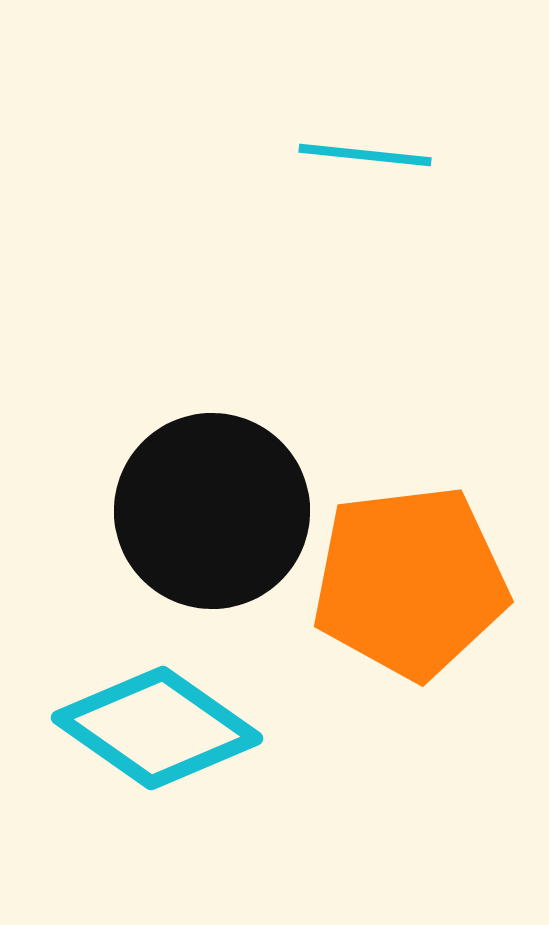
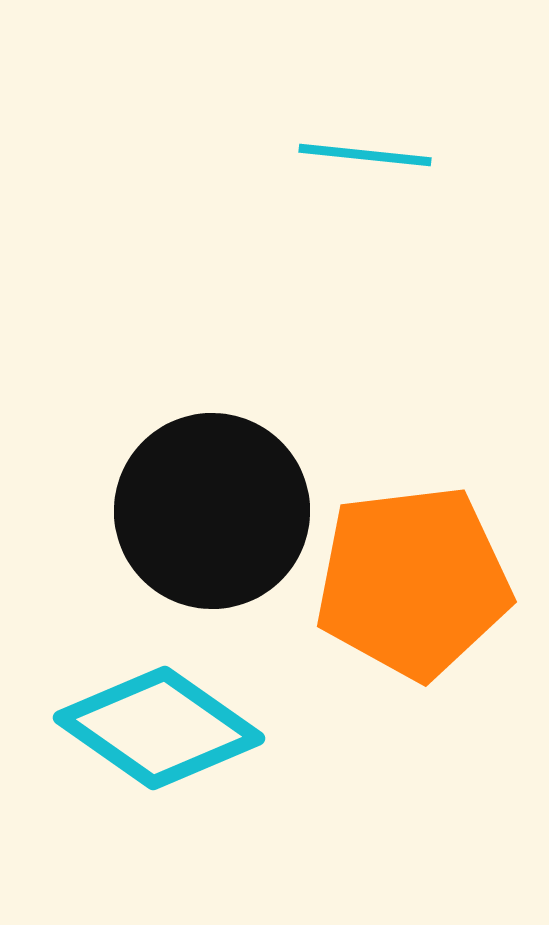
orange pentagon: moved 3 px right
cyan diamond: moved 2 px right
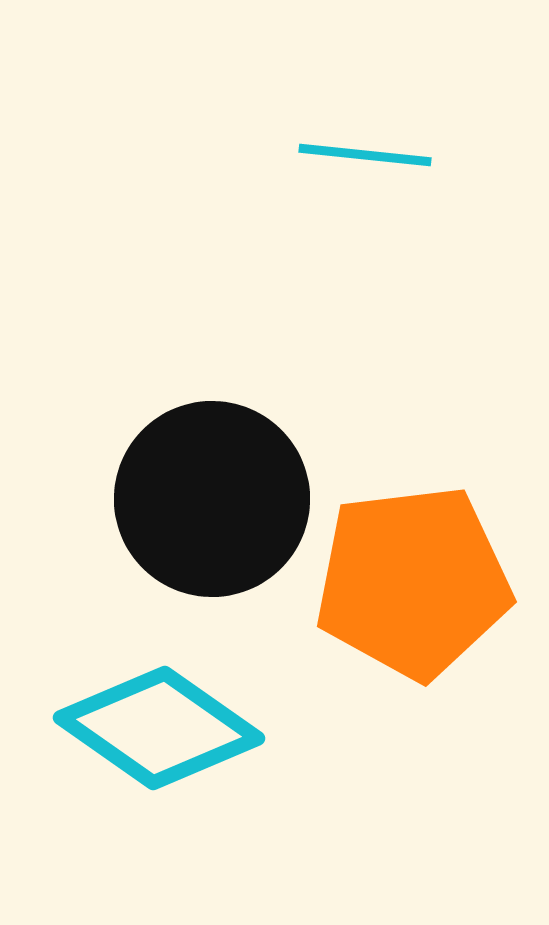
black circle: moved 12 px up
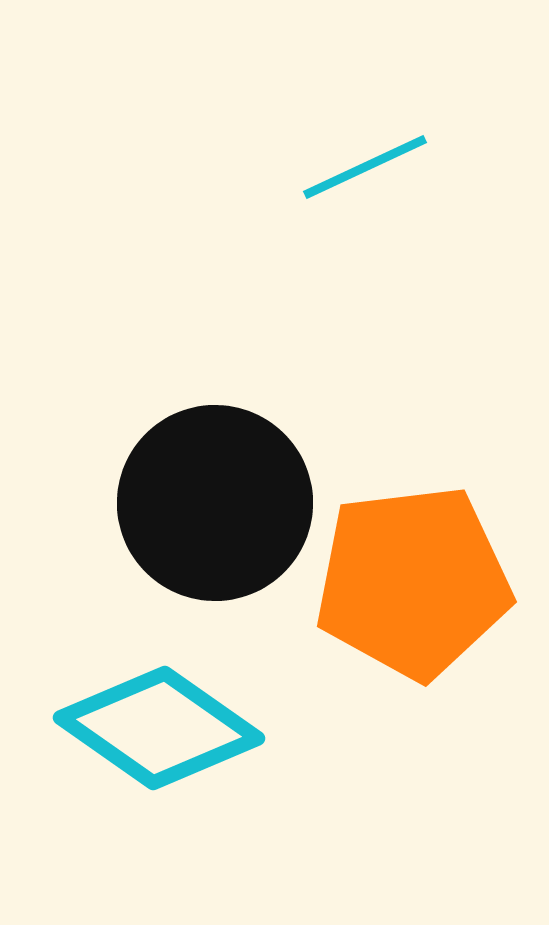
cyan line: moved 12 px down; rotated 31 degrees counterclockwise
black circle: moved 3 px right, 4 px down
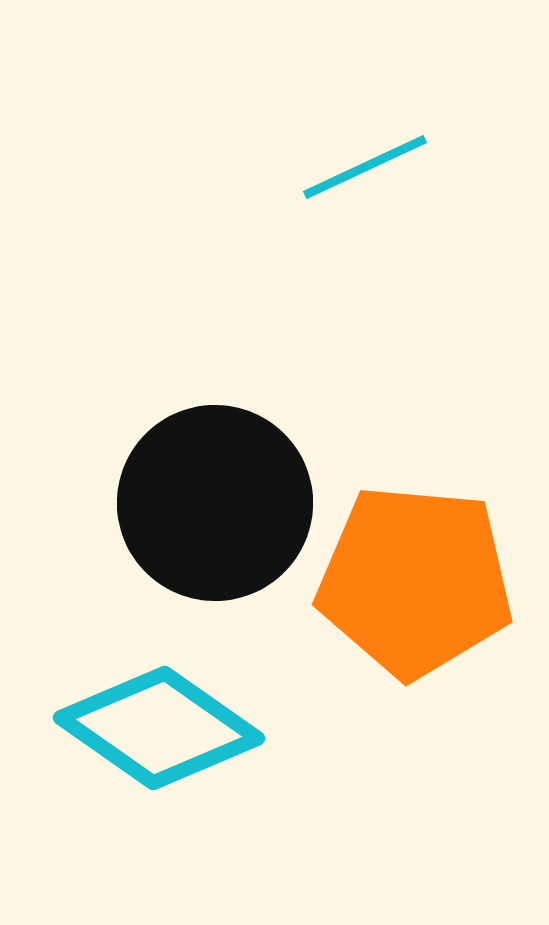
orange pentagon: moved 2 px right, 1 px up; rotated 12 degrees clockwise
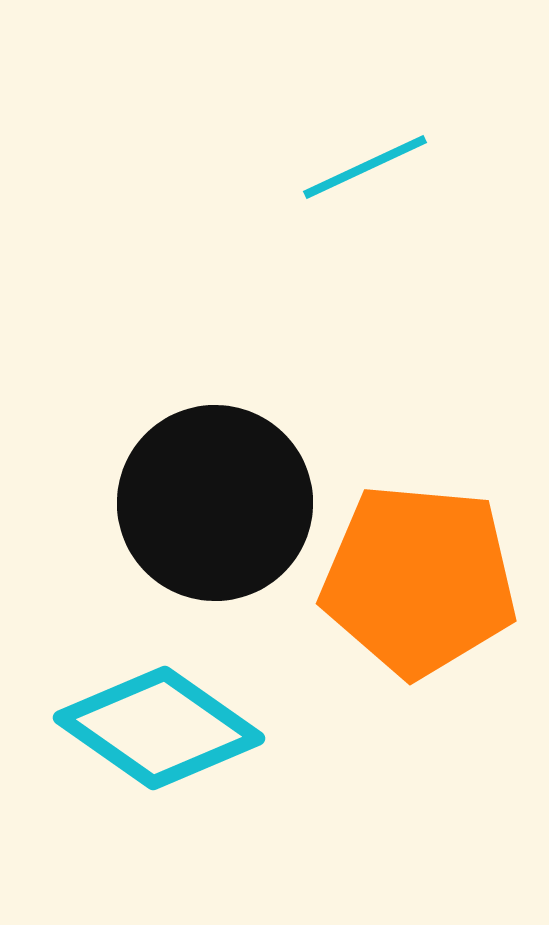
orange pentagon: moved 4 px right, 1 px up
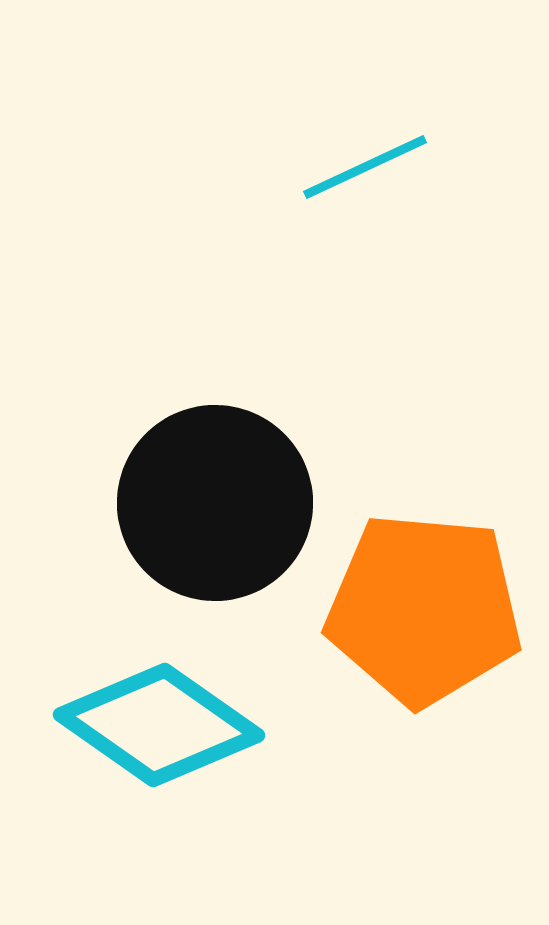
orange pentagon: moved 5 px right, 29 px down
cyan diamond: moved 3 px up
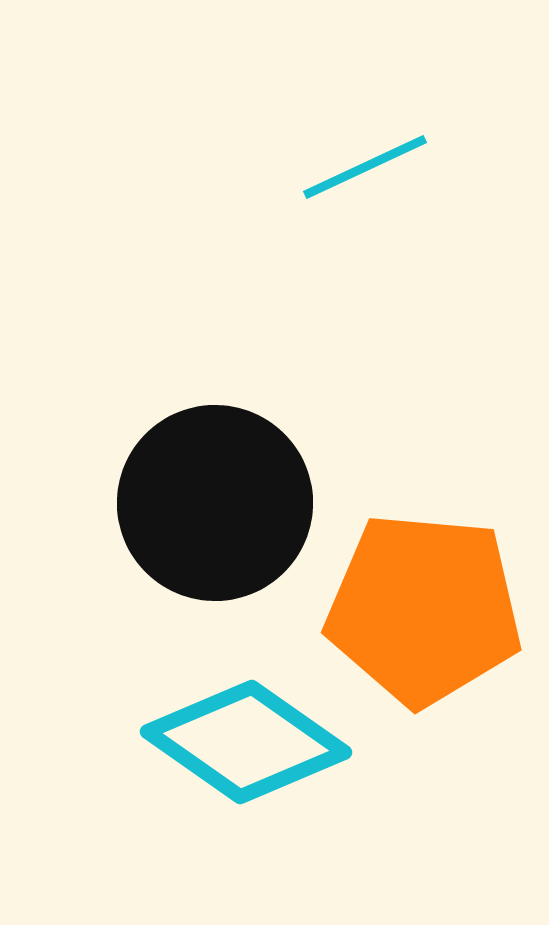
cyan diamond: moved 87 px right, 17 px down
